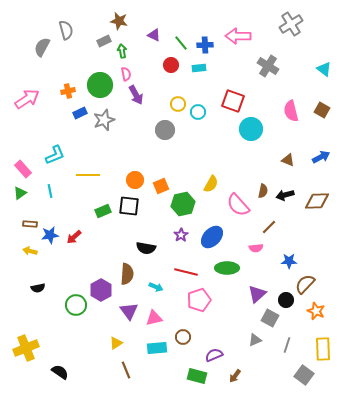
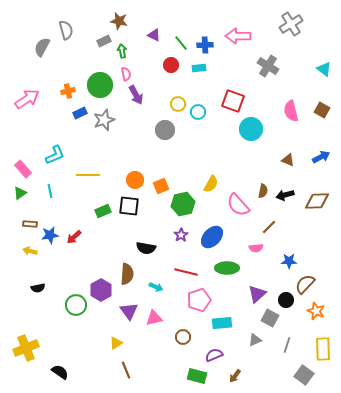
cyan rectangle at (157, 348): moved 65 px right, 25 px up
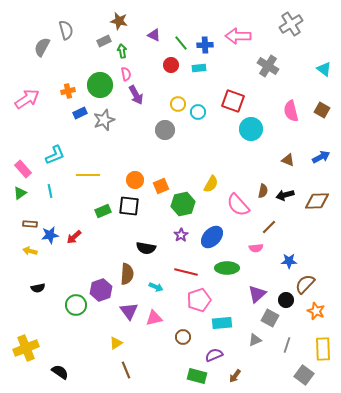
purple hexagon at (101, 290): rotated 10 degrees clockwise
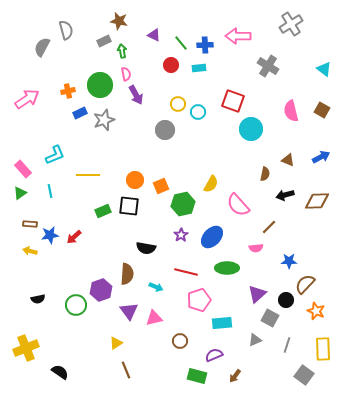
brown semicircle at (263, 191): moved 2 px right, 17 px up
black semicircle at (38, 288): moved 11 px down
brown circle at (183, 337): moved 3 px left, 4 px down
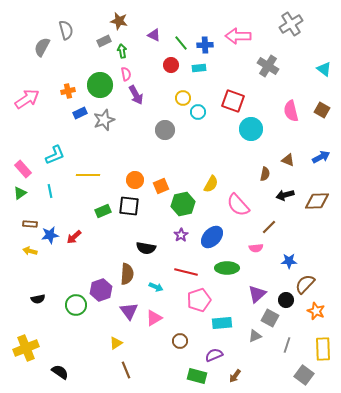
yellow circle at (178, 104): moved 5 px right, 6 px up
pink triangle at (154, 318): rotated 18 degrees counterclockwise
gray triangle at (255, 340): moved 4 px up
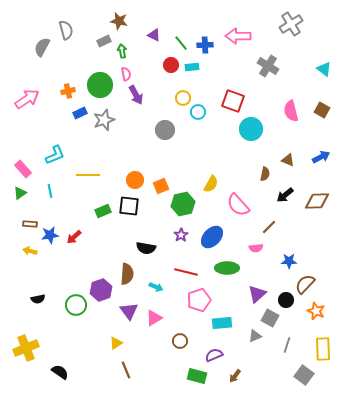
cyan rectangle at (199, 68): moved 7 px left, 1 px up
black arrow at (285, 195): rotated 24 degrees counterclockwise
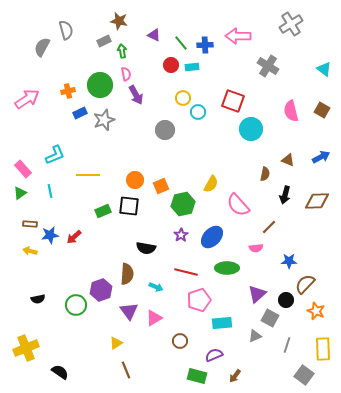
black arrow at (285, 195): rotated 36 degrees counterclockwise
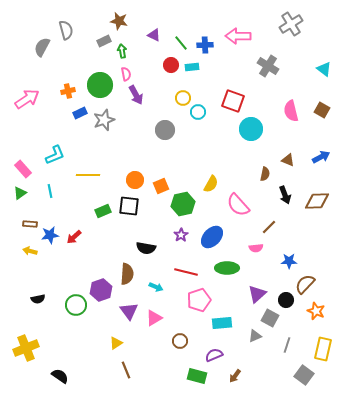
black arrow at (285, 195): rotated 36 degrees counterclockwise
yellow rectangle at (323, 349): rotated 15 degrees clockwise
black semicircle at (60, 372): moved 4 px down
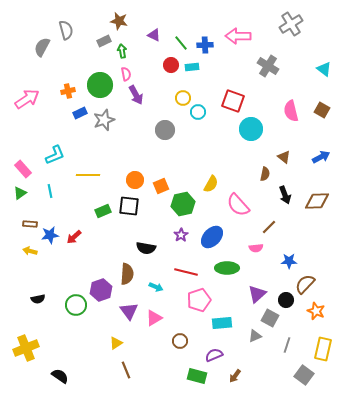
brown triangle at (288, 160): moved 4 px left, 3 px up; rotated 16 degrees clockwise
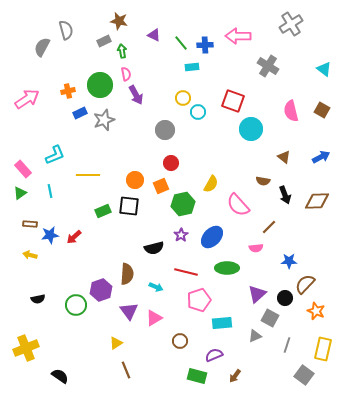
red circle at (171, 65): moved 98 px down
brown semicircle at (265, 174): moved 2 px left, 7 px down; rotated 88 degrees clockwise
black semicircle at (146, 248): moved 8 px right; rotated 24 degrees counterclockwise
yellow arrow at (30, 251): moved 4 px down
black circle at (286, 300): moved 1 px left, 2 px up
